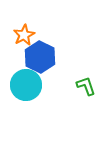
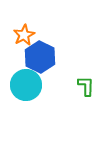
green L-shape: rotated 20 degrees clockwise
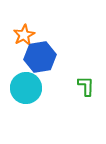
blue hexagon: rotated 24 degrees clockwise
cyan circle: moved 3 px down
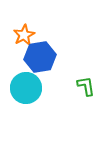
green L-shape: rotated 10 degrees counterclockwise
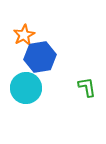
green L-shape: moved 1 px right, 1 px down
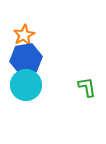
blue hexagon: moved 14 px left, 2 px down
cyan circle: moved 3 px up
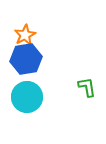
orange star: moved 1 px right
cyan circle: moved 1 px right, 12 px down
